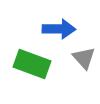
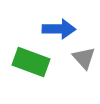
green rectangle: moved 1 px left, 2 px up
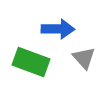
blue arrow: moved 1 px left
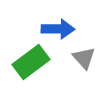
green rectangle: rotated 57 degrees counterclockwise
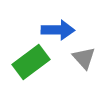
blue arrow: moved 1 px down
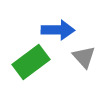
gray triangle: moved 1 px up
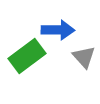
green rectangle: moved 4 px left, 6 px up
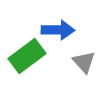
gray triangle: moved 5 px down
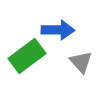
gray triangle: moved 3 px left
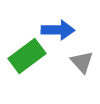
gray triangle: moved 1 px right
